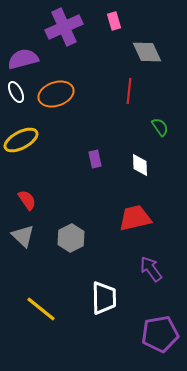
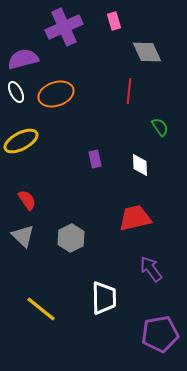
yellow ellipse: moved 1 px down
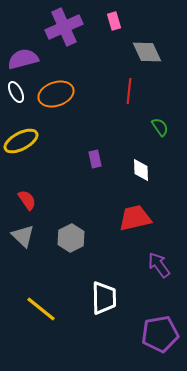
white diamond: moved 1 px right, 5 px down
purple arrow: moved 8 px right, 4 px up
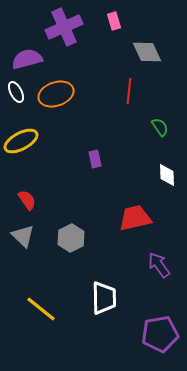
purple semicircle: moved 4 px right
white diamond: moved 26 px right, 5 px down
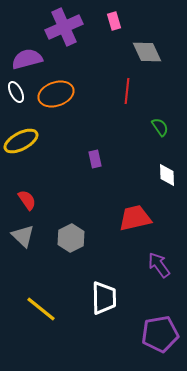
red line: moved 2 px left
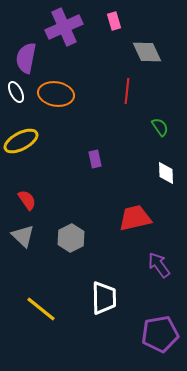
purple semicircle: moved 1 px left, 1 px up; rotated 64 degrees counterclockwise
orange ellipse: rotated 28 degrees clockwise
white diamond: moved 1 px left, 2 px up
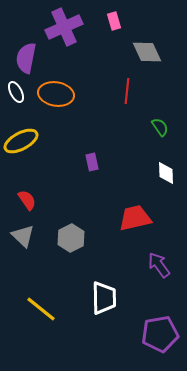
purple rectangle: moved 3 px left, 3 px down
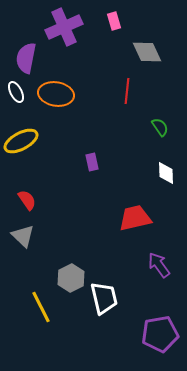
gray hexagon: moved 40 px down
white trapezoid: rotated 12 degrees counterclockwise
yellow line: moved 2 px up; rotated 24 degrees clockwise
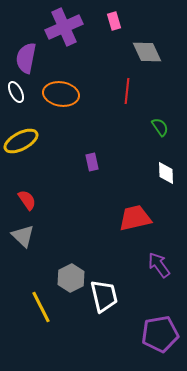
orange ellipse: moved 5 px right
white trapezoid: moved 2 px up
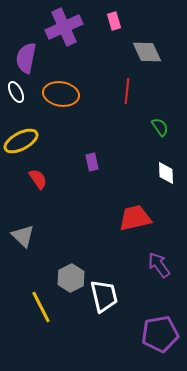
red semicircle: moved 11 px right, 21 px up
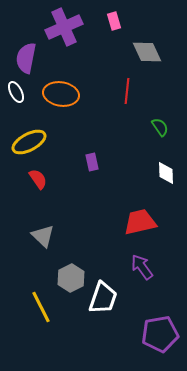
yellow ellipse: moved 8 px right, 1 px down
red trapezoid: moved 5 px right, 4 px down
gray triangle: moved 20 px right
purple arrow: moved 17 px left, 2 px down
white trapezoid: moved 1 px left, 2 px down; rotated 32 degrees clockwise
